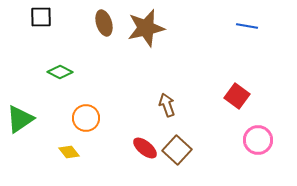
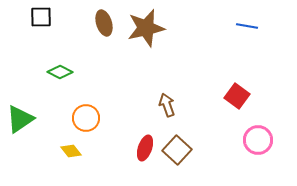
red ellipse: rotated 70 degrees clockwise
yellow diamond: moved 2 px right, 1 px up
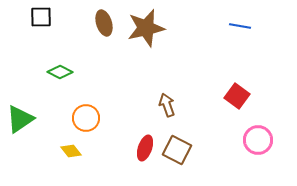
blue line: moved 7 px left
brown square: rotated 16 degrees counterclockwise
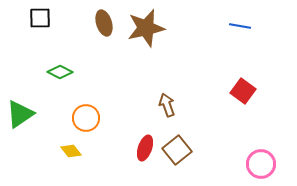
black square: moved 1 px left, 1 px down
red square: moved 6 px right, 5 px up
green triangle: moved 5 px up
pink circle: moved 3 px right, 24 px down
brown square: rotated 24 degrees clockwise
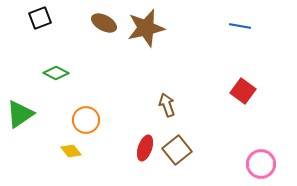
black square: rotated 20 degrees counterclockwise
brown ellipse: rotated 45 degrees counterclockwise
green diamond: moved 4 px left, 1 px down
orange circle: moved 2 px down
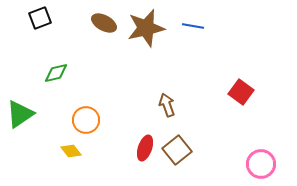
blue line: moved 47 px left
green diamond: rotated 40 degrees counterclockwise
red square: moved 2 px left, 1 px down
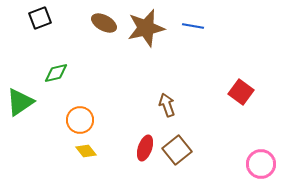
green triangle: moved 12 px up
orange circle: moved 6 px left
yellow diamond: moved 15 px right
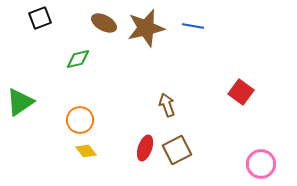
green diamond: moved 22 px right, 14 px up
brown square: rotated 12 degrees clockwise
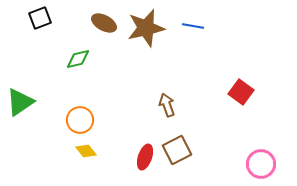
red ellipse: moved 9 px down
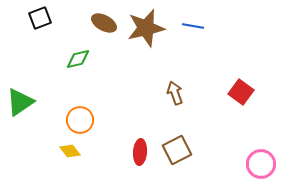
brown arrow: moved 8 px right, 12 px up
yellow diamond: moved 16 px left
red ellipse: moved 5 px left, 5 px up; rotated 15 degrees counterclockwise
